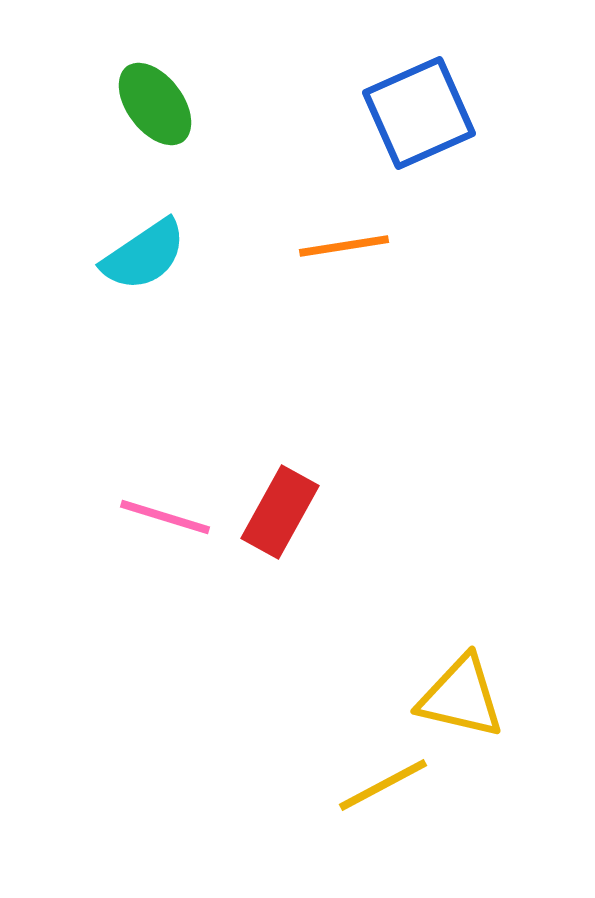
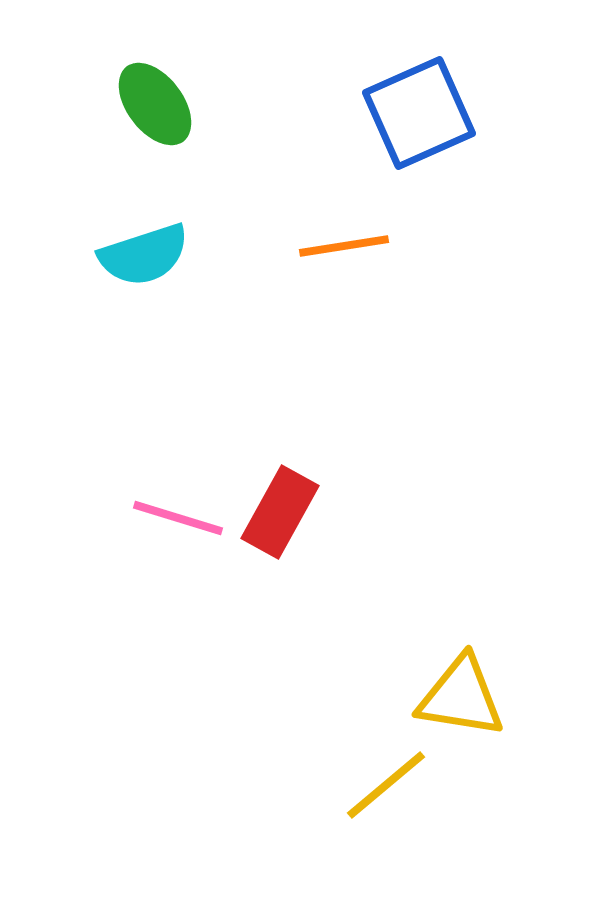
cyan semicircle: rotated 16 degrees clockwise
pink line: moved 13 px right, 1 px down
yellow triangle: rotated 4 degrees counterclockwise
yellow line: moved 3 px right; rotated 12 degrees counterclockwise
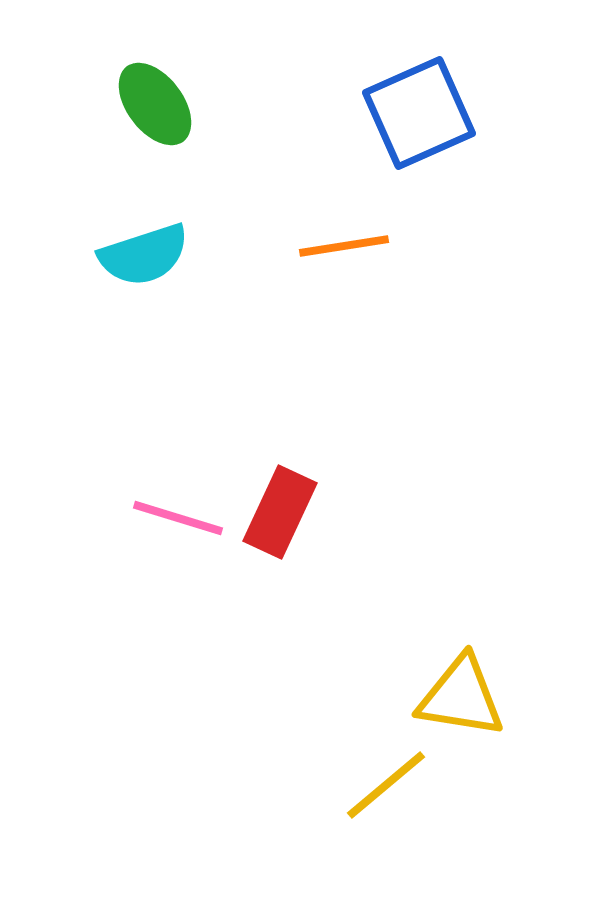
red rectangle: rotated 4 degrees counterclockwise
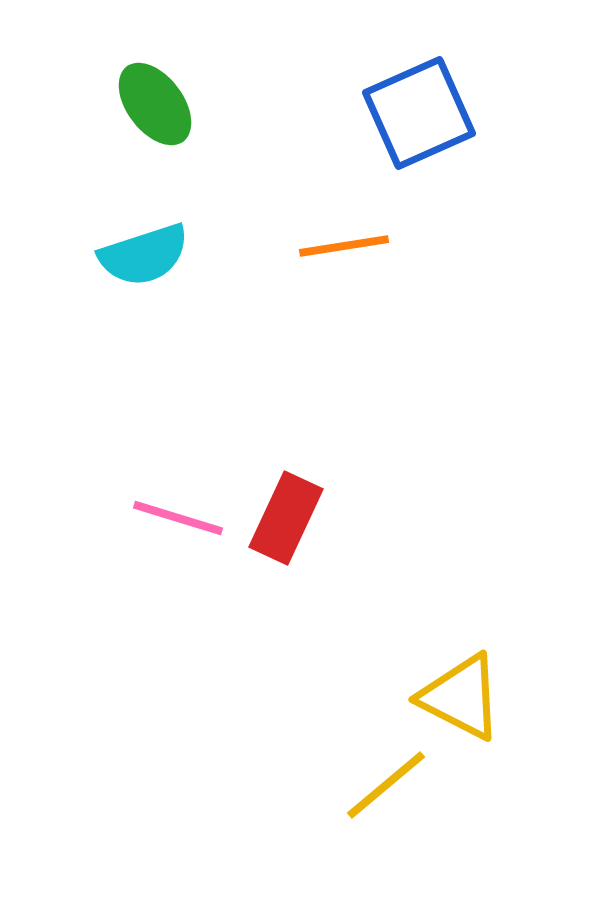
red rectangle: moved 6 px right, 6 px down
yellow triangle: rotated 18 degrees clockwise
